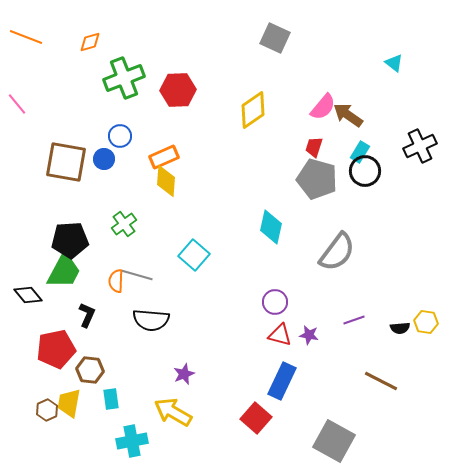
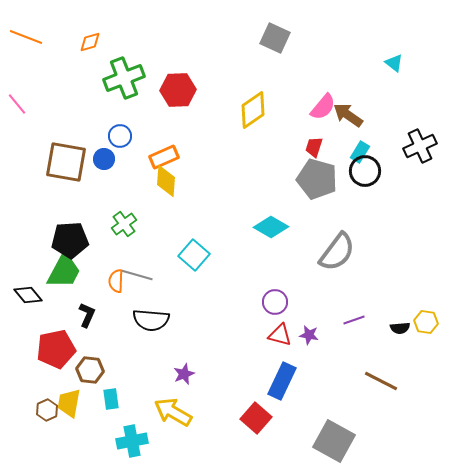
cyan diamond at (271, 227): rotated 72 degrees counterclockwise
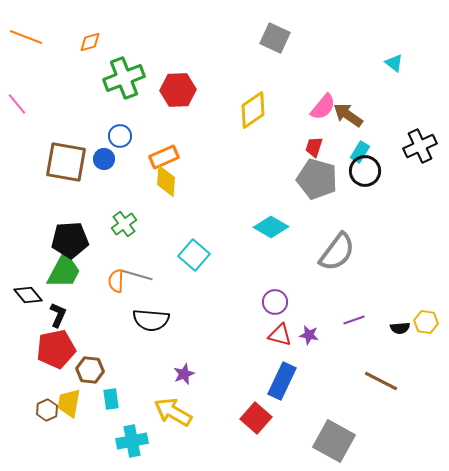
black L-shape at (87, 315): moved 29 px left
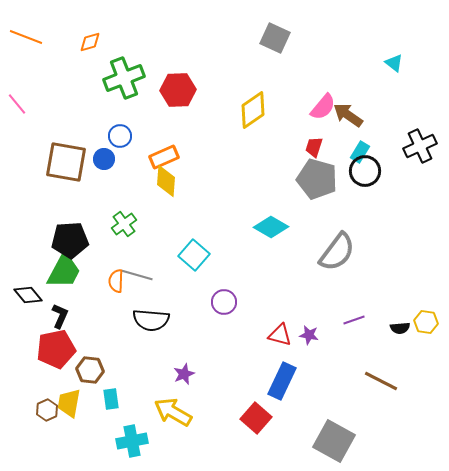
purple circle at (275, 302): moved 51 px left
black L-shape at (58, 315): moved 2 px right, 1 px down
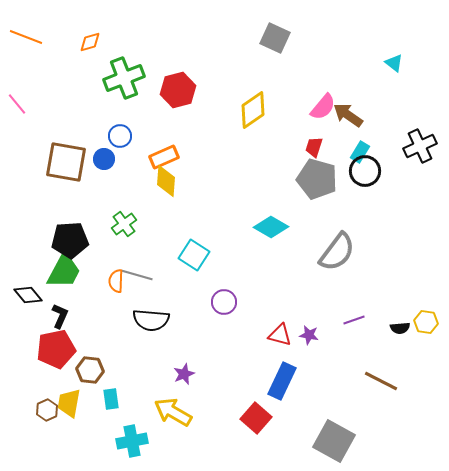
red hexagon at (178, 90): rotated 12 degrees counterclockwise
cyan square at (194, 255): rotated 8 degrees counterclockwise
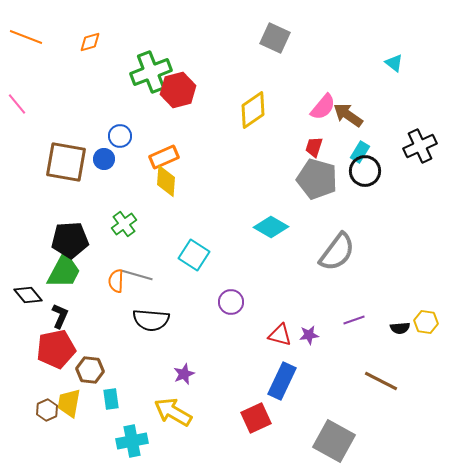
green cross at (124, 78): moved 27 px right, 6 px up
purple circle at (224, 302): moved 7 px right
purple star at (309, 335): rotated 18 degrees counterclockwise
red square at (256, 418): rotated 24 degrees clockwise
